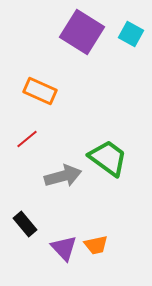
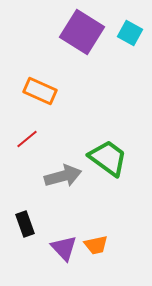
cyan square: moved 1 px left, 1 px up
black rectangle: rotated 20 degrees clockwise
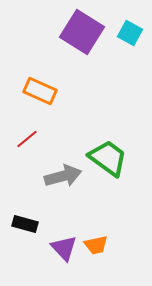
black rectangle: rotated 55 degrees counterclockwise
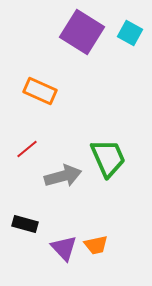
red line: moved 10 px down
green trapezoid: rotated 30 degrees clockwise
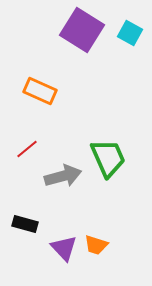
purple square: moved 2 px up
orange trapezoid: rotated 30 degrees clockwise
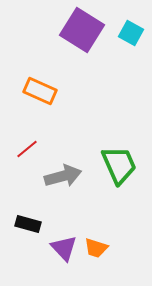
cyan square: moved 1 px right
green trapezoid: moved 11 px right, 7 px down
black rectangle: moved 3 px right
orange trapezoid: moved 3 px down
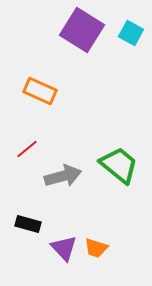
green trapezoid: rotated 27 degrees counterclockwise
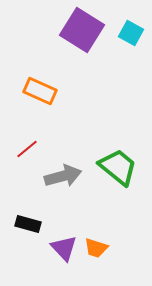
green trapezoid: moved 1 px left, 2 px down
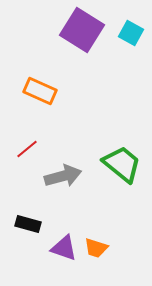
green trapezoid: moved 4 px right, 3 px up
purple triangle: rotated 28 degrees counterclockwise
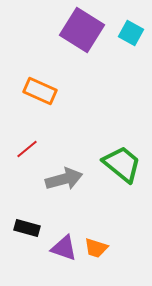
gray arrow: moved 1 px right, 3 px down
black rectangle: moved 1 px left, 4 px down
